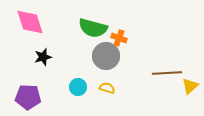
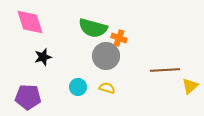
brown line: moved 2 px left, 3 px up
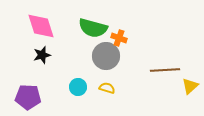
pink diamond: moved 11 px right, 4 px down
black star: moved 1 px left, 2 px up
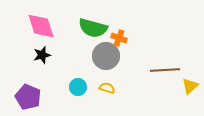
purple pentagon: rotated 20 degrees clockwise
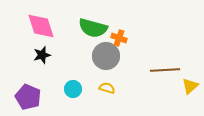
cyan circle: moved 5 px left, 2 px down
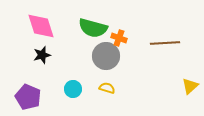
brown line: moved 27 px up
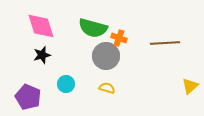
cyan circle: moved 7 px left, 5 px up
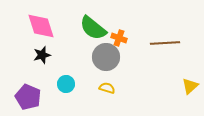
green semicircle: rotated 24 degrees clockwise
gray circle: moved 1 px down
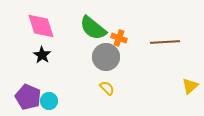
brown line: moved 1 px up
black star: rotated 24 degrees counterclockwise
cyan circle: moved 17 px left, 17 px down
yellow semicircle: rotated 28 degrees clockwise
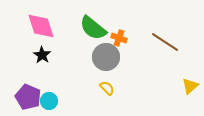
brown line: rotated 36 degrees clockwise
